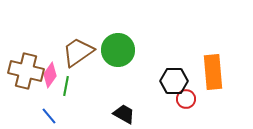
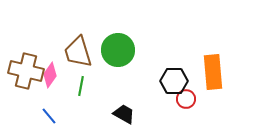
brown trapezoid: rotated 72 degrees counterclockwise
green line: moved 15 px right
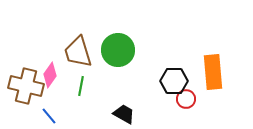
brown cross: moved 15 px down
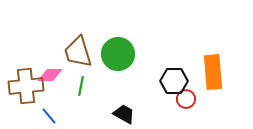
green circle: moved 4 px down
pink diamond: rotated 55 degrees clockwise
brown cross: rotated 20 degrees counterclockwise
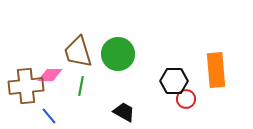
orange rectangle: moved 3 px right, 2 px up
black trapezoid: moved 2 px up
